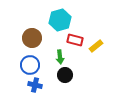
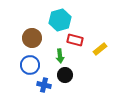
yellow rectangle: moved 4 px right, 3 px down
green arrow: moved 1 px up
blue cross: moved 9 px right
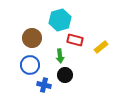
yellow rectangle: moved 1 px right, 2 px up
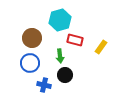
yellow rectangle: rotated 16 degrees counterclockwise
blue circle: moved 2 px up
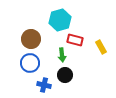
brown circle: moved 1 px left, 1 px down
yellow rectangle: rotated 64 degrees counterclockwise
green arrow: moved 2 px right, 1 px up
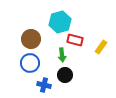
cyan hexagon: moved 2 px down
yellow rectangle: rotated 64 degrees clockwise
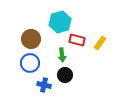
red rectangle: moved 2 px right
yellow rectangle: moved 1 px left, 4 px up
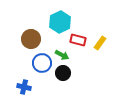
cyan hexagon: rotated 10 degrees counterclockwise
red rectangle: moved 1 px right
green arrow: rotated 56 degrees counterclockwise
blue circle: moved 12 px right
black circle: moved 2 px left, 2 px up
blue cross: moved 20 px left, 2 px down
